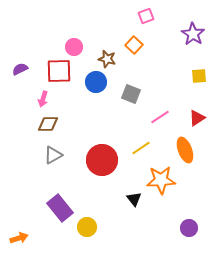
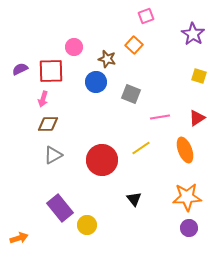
red square: moved 8 px left
yellow square: rotated 21 degrees clockwise
pink line: rotated 24 degrees clockwise
orange star: moved 26 px right, 17 px down
yellow circle: moved 2 px up
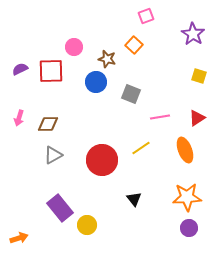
pink arrow: moved 24 px left, 19 px down
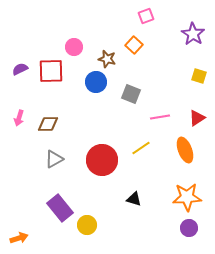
gray triangle: moved 1 px right, 4 px down
black triangle: rotated 35 degrees counterclockwise
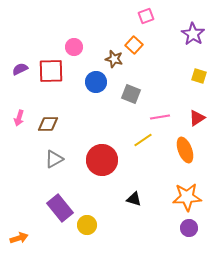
brown star: moved 7 px right
yellow line: moved 2 px right, 8 px up
